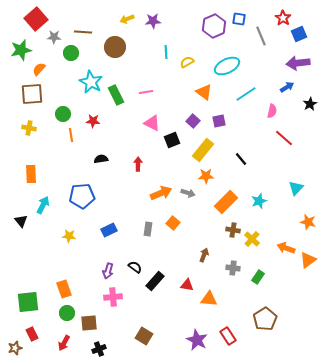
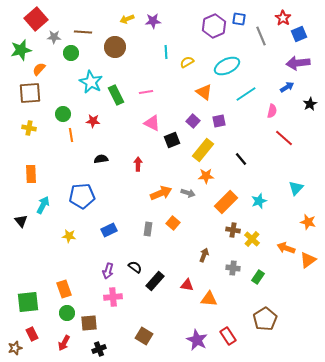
brown square at (32, 94): moved 2 px left, 1 px up
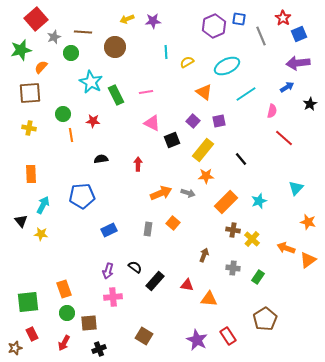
gray star at (54, 37): rotated 24 degrees counterclockwise
orange semicircle at (39, 69): moved 2 px right, 2 px up
yellow star at (69, 236): moved 28 px left, 2 px up
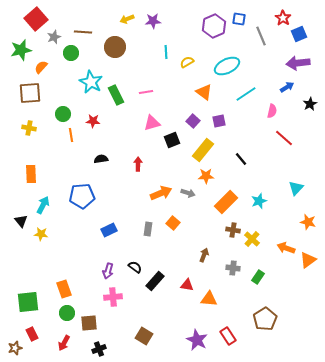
pink triangle at (152, 123): rotated 42 degrees counterclockwise
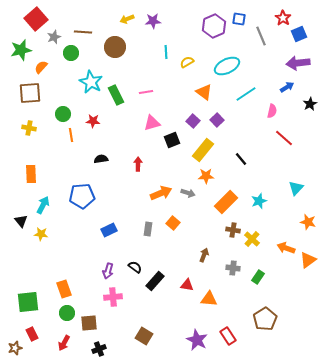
purple square at (219, 121): moved 2 px left, 1 px up; rotated 32 degrees counterclockwise
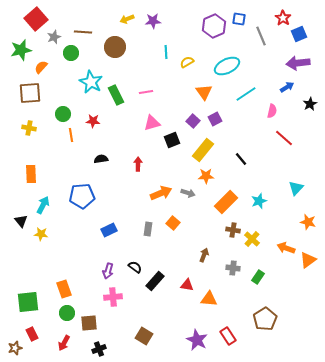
orange triangle at (204, 92): rotated 18 degrees clockwise
purple square at (217, 120): moved 2 px left, 1 px up; rotated 16 degrees clockwise
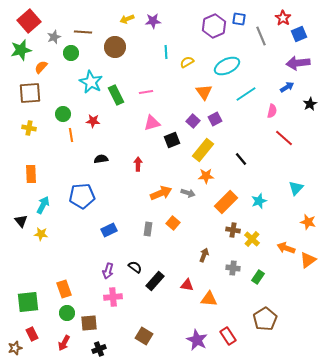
red square at (36, 19): moved 7 px left, 2 px down
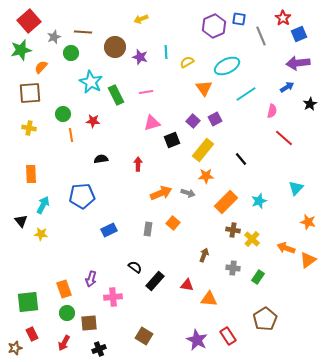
yellow arrow at (127, 19): moved 14 px right
purple star at (153, 21): moved 13 px left, 36 px down; rotated 21 degrees clockwise
orange triangle at (204, 92): moved 4 px up
purple arrow at (108, 271): moved 17 px left, 8 px down
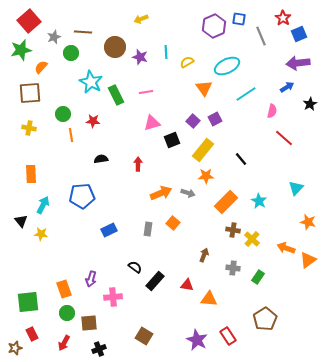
cyan star at (259, 201): rotated 21 degrees counterclockwise
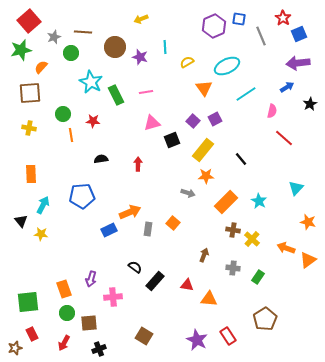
cyan line at (166, 52): moved 1 px left, 5 px up
orange arrow at (161, 193): moved 31 px left, 19 px down
